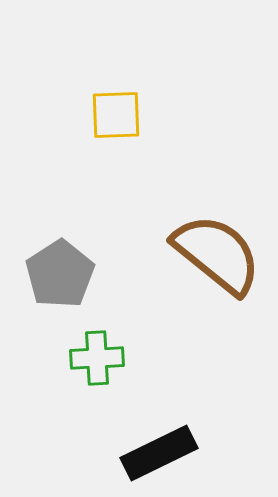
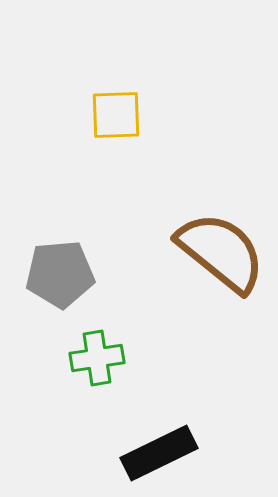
brown semicircle: moved 4 px right, 2 px up
gray pentagon: rotated 28 degrees clockwise
green cross: rotated 6 degrees counterclockwise
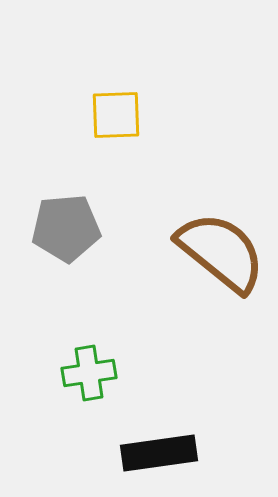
gray pentagon: moved 6 px right, 46 px up
green cross: moved 8 px left, 15 px down
black rectangle: rotated 18 degrees clockwise
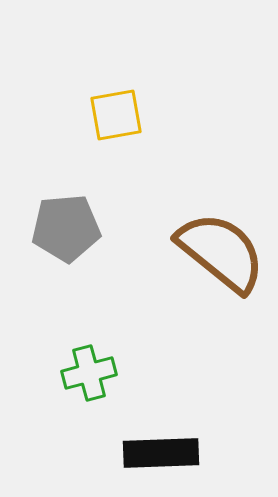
yellow square: rotated 8 degrees counterclockwise
green cross: rotated 6 degrees counterclockwise
black rectangle: moved 2 px right; rotated 6 degrees clockwise
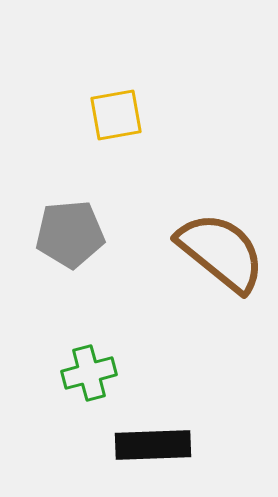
gray pentagon: moved 4 px right, 6 px down
black rectangle: moved 8 px left, 8 px up
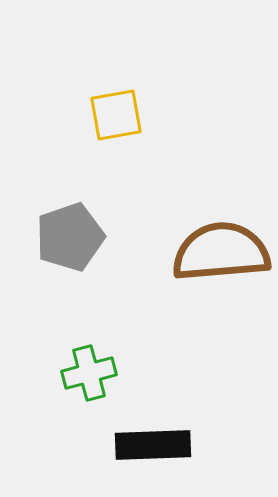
gray pentagon: moved 3 px down; rotated 14 degrees counterclockwise
brown semicircle: rotated 44 degrees counterclockwise
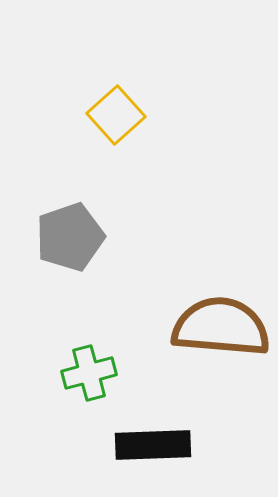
yellow square: rotated 32 degrees counterclockwise
brown semicircle: moved 75 px down; rotated 10 degrees clockwise
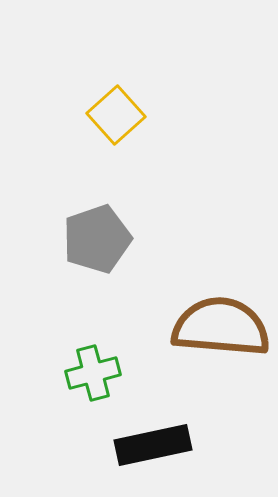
gray pentagon: moved 27 px right, 2 px down
green cross: moved 4 px right
black rectangle: rotated 10 degrees counterclockwise
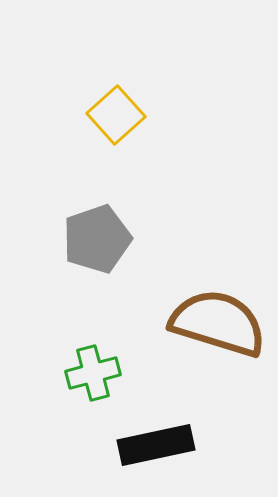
brown semicircle: moved 3 px left, 4 px up; rotated 12 degrees clockwise
black rectangle: moved 3 px right
